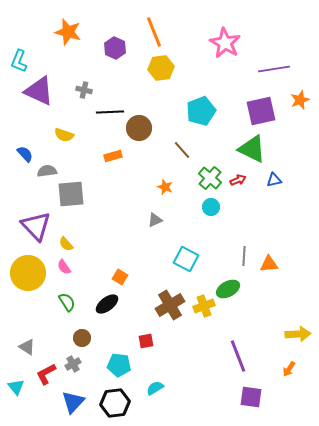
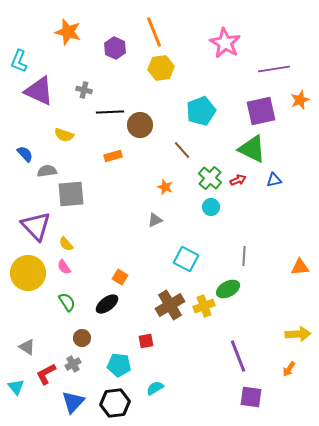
brown circle at (139, 128): moved 1 px right, 3 px up
orange triangle at (269, 264): moved 31 px right, 3 px down
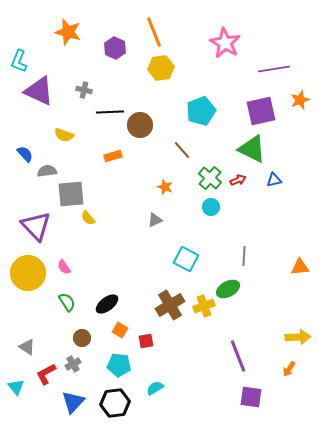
yellow semicircle at (66, 244): moved 22 px right, 26 px up
orange square at (120, 277): moved 53 px down
yellow arrow at (298, 334): moved 3 px down
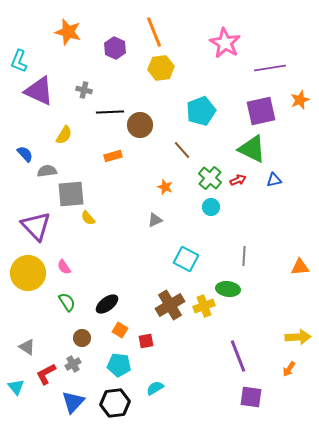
purple line at (274, 69): moved 4 px left, 1 px up
yellow semicircle at (64, 135): rotated 78 degrees counterclockwise
green ellipse at (228, 289): rotated 35 degrees clockwise
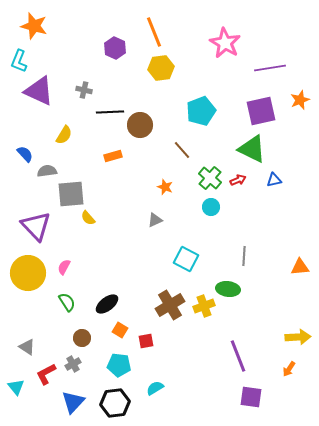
orange star at (68, 32): moved 34 px left, 6 px up
pink semicircle at (64, 267): rotated 63 degrees clockwise
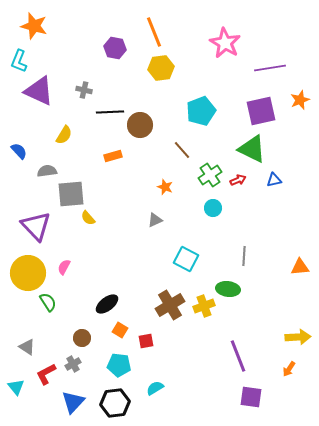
purple hexagon at (115, 48): rotated 15 degrees counterclockwise
blue semicircle at (25, 154): moved 6 px left, 3 px up
green cross at (210, 178): moved 3 px up; rotated 15 degrees clockwise
cyan circle at (211, 207): moved 2 px right, 1 px down
green semicircle at (67, 302): moved 19 px left
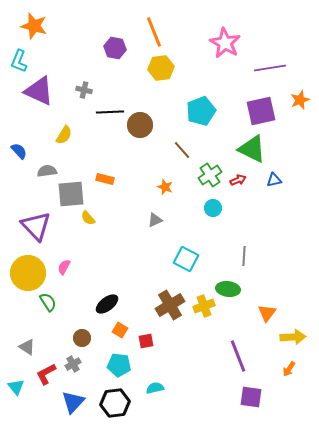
orange rectangle at (113, 156): moved 8 px left, 23 px down; rotated 30 degrees clockwise
orange triangle at (300, 267): moved 33 px left, 46 px down; rotated 48 degrees counterclockwise
yellow arrow at (298, 337): moved 5 px left
cyan semicircle at (155, 388): rotated 18 degrees clockwise
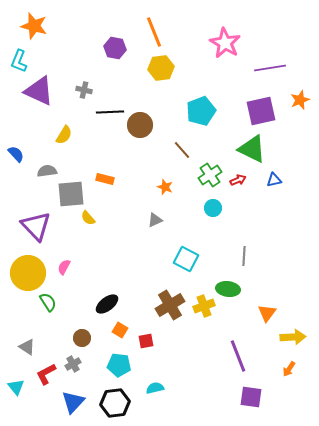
blue semicircle at (19, 151): moved 3 px left, 3 px down
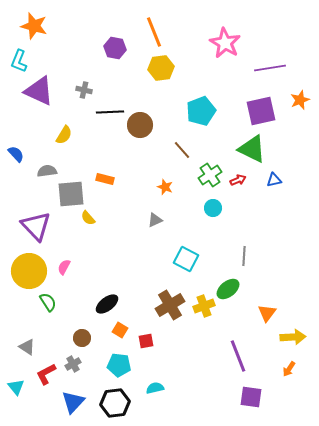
yellow circle at (28, 273): moved 1 px right, 2 px up
green ellipse at (228, 289): rotated 45 degrees counterclockwise
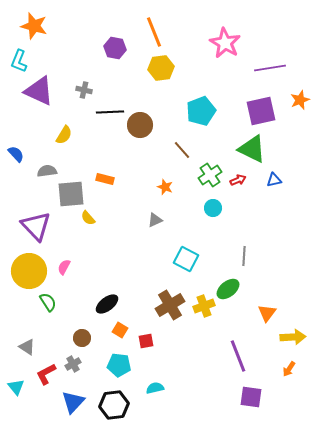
black hexagon at (115, 403): moved 1 px left, 2 px down
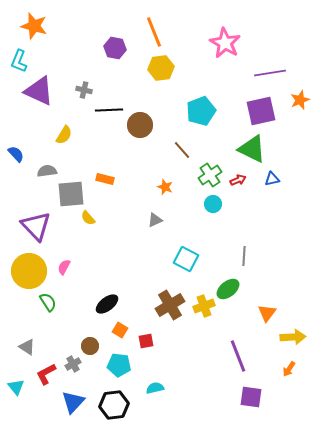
purple line at (270, 68): moved 5 px down
black line at (110, 112): moved 1 px left, 2 px up
blue triangle at (274, 180): moved 2 px left, 1 px up
cyan circle at (213, 208): moved 4 px up
brown circle at (82, 338): moved 8 px right, 8 px down
